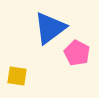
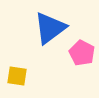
pink pentagon: moved 5 px right
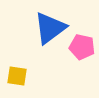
pink pentagon: moved 6 px up; rotated 15 degrees counterclockwise
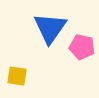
blue triangle: rotated 18 degrees counterclockwise
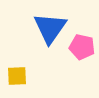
yellow square: rotated 10 degrees counterclockwise
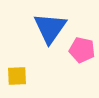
pink pentagon: moved 3 px down
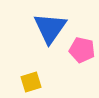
yellow square: moved 14 px right, 6 px down; rotated 15 degrees counterclockwise
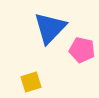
blue triangle: rotated 9 degrees clockwise
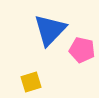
blue triangle: moved 2 px down
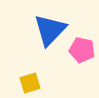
yellow square: moved 1 px left, 1 px down
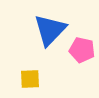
yellow square: moved 4 px up; rotated 15 degrees clockwise
